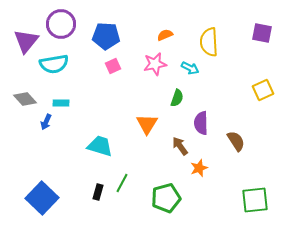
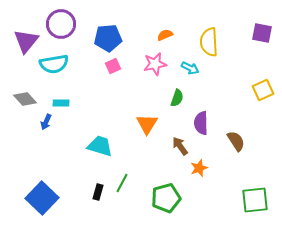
blue pentagon: moved 2 px right, 2 px down; rotated 8 degrees counterclockwise
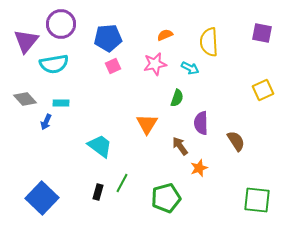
cyan trapezoid: rotated 20 degrees clockwise
green square: moved 2 px right; rotated 12 degrees clockwise
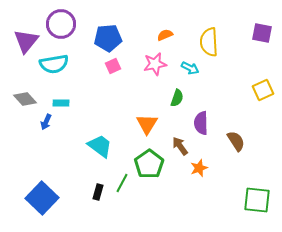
green pentagon: moved 17 px left, 34 px up; rotated 20 degrees counterclockwise
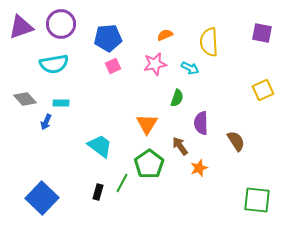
purple triangle: moved 5 px left, 14 px up; rotated 32 degrees clockwise
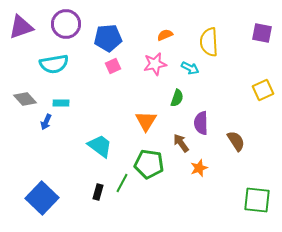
purple circle: moved 5 px right
orange triangle: moved 1 px left, 3 px up
brown arrow: moved 1 px right, 3 px up
green pentagon: rotated 28 degrees counterclockwise
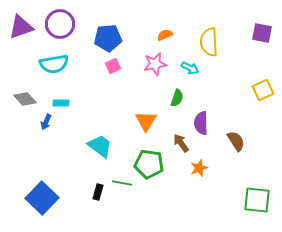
purple circle: moved 6 px left
green line: rotated 72 degrees clockwise
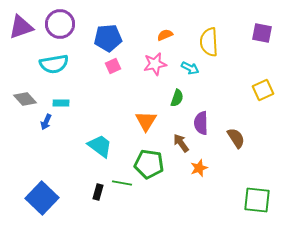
brown semicircle: moved 3 px up
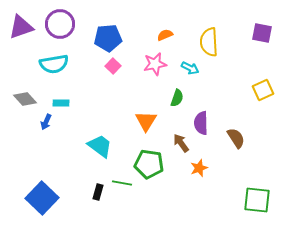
pink square: rotated 21 degrees counterclockwise
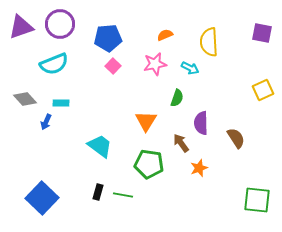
cyan semicircle: rotated 12 degrees counterclockwise
green line: moved 1 px right, 12 px down
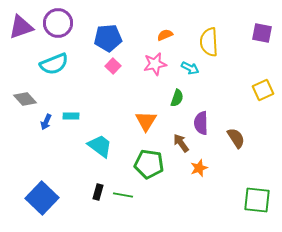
purple circle: moved 2 px left, 1 px up
cyan rectangle: moved 10 px right, 13 px down
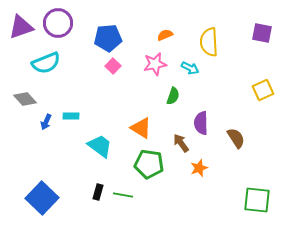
cyan semicircle: moved 8 px left, 1 px up
green semicircle: moved 4 px left, 2 px up
orange triangle: moved 5 px left, 7 px down; rotated 30 degrees counterclockwise
